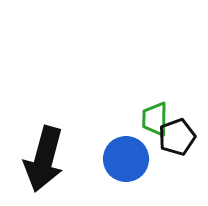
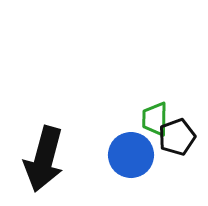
blue circle: moved 5 px right, 4 px up
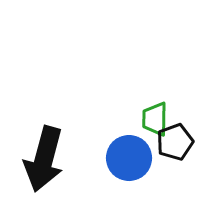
black pentagon: moved 2 px left, 5 px down
blue circle: moved 2 px left, 3 px down
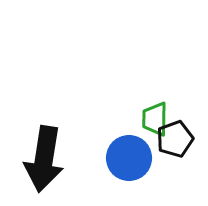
black pentagon: moved 3 px up
black arrow: rotated 6 degrees counterclockwise
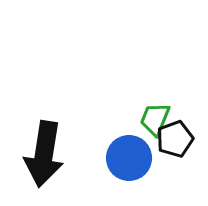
green trapezoid: rotated 21 degrees clockwise
black arrow: moved 5 px up
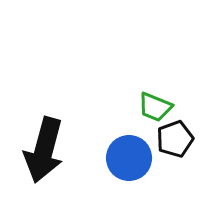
green trapezoid: moved 12 px up; rotated 90 degrees counterclockwise
black arrow: moved 4 px up; rotated 6 degrees clockwise
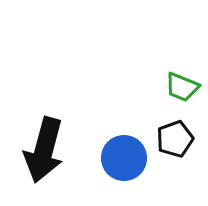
green trapezoid: moved 27 px right, 20 px up
blue circle: moved 5 px left
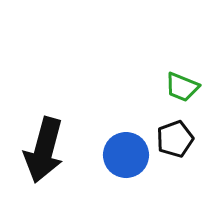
blue circle: moved 2 px right, 3 px up
